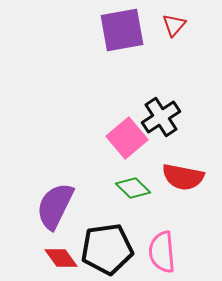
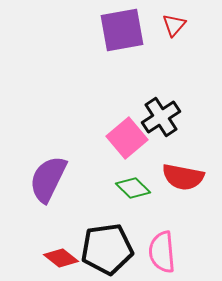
purple semicircle: moved 7 px left, 27 px up
red diamond: rotated 16 degrees counterclockwise
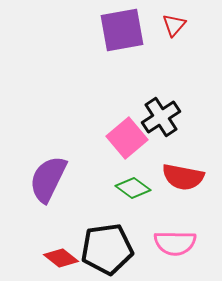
green diamond: rotated 8 degrees counterclockwise
pink semicircle: moved 13 px right, 9 px up; rotated 84 degrees counterclockwise
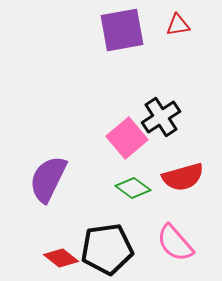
red triangle: moved 4 px right; rotated 40 degrees clockwise
red semicircle: rotated 27 degrees counterclockwise
pink semicircle: rotated 48 degrees clockwise
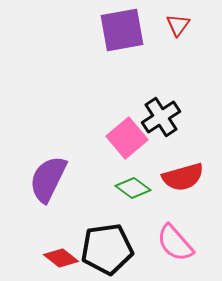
red triangle: rotated 45 degrees counterclockwise
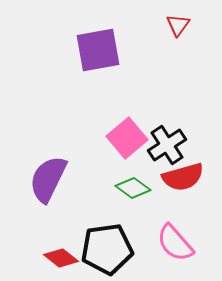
purple square: moved 24 px left, 20 px down
black cross: moved 6 px right, 28 px down
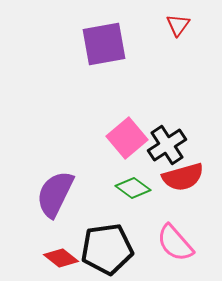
purple square: moved 6 px right, 6 px up
purple semicircle: moved 7 px right, 15 px down
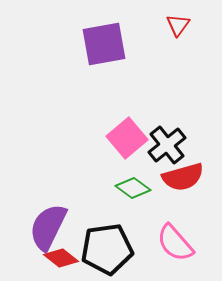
black cross: rotated 6 degrees counterclockwise
purple semicircle: moved 7 px left, 33 px down
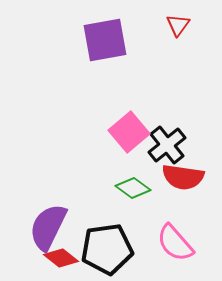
purple square: moved 1 px right, 4 px up
pink square: moved 2 px right, 6 px up
red semicircle: rotated 24 degrees clockwise
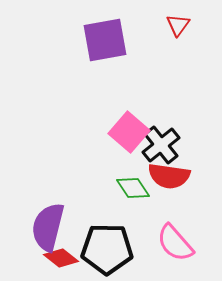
pink square: rotated 9 degrees counterclockwise
black cross: moved 6 px left
red semicircle: moved 14 px left, 1 px up
green diamond: rotated 20 degrees clockwise
purple semicircle: rotated 12 degrees counterclockwise
black pentagon: rotated 9 degrees clockwise
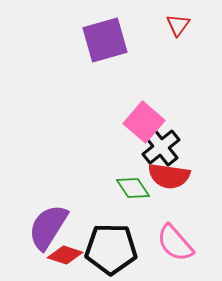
purple square: rotated 6 degrees counterclockwise
pink square: moved 15 px right, 10 px up
black cross: moved 2 px down
purple semicircle: rotated 18 degrees clockwise
black pentagon: moved 4 px right
red diamond: moved 4 px right, 3 px up; rotated 20 degrees counterclockwise
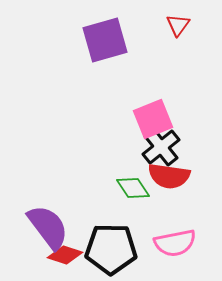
pink square: moved 9 px right, 3 px up; rotated 27 degrees clockwise
purple semicircle: rotated 111 degrees clockwise
pink semicircle: rotated 60 degrees counterclockwise
